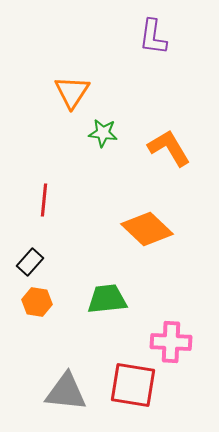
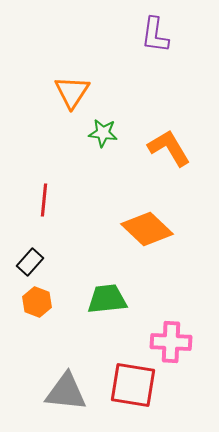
purple L-shape: moved 2 px right, 2 px up
orange hexagon: rotated 12 degrees clockwise
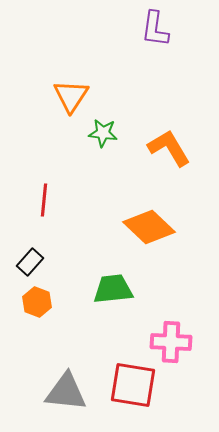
purple L-shape: moved 6 px up
orange triangle: moved 1 px left, 4 px down
orange diamond: moved 2 px right, 2 px up
green trapezoid: moved 6 px right, 10 px up
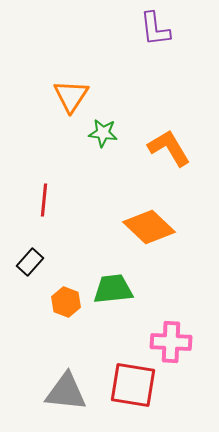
purple L-shape: rotated 15 degrees counterclockwise
orange hexagon: moved 29 px right
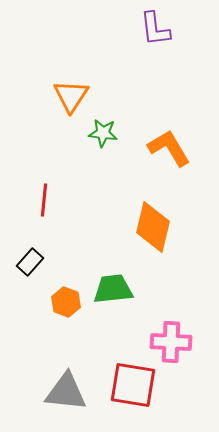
orange diamond: moved 4 px right; rotated 60 degrees clockwise
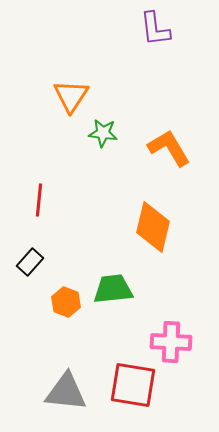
red line: moved 5 px left
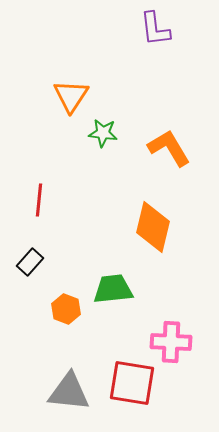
orange hexagon: moved 7 px down
red square: moved 1 px left, 2 px up
gray triangle: moved 3 px right
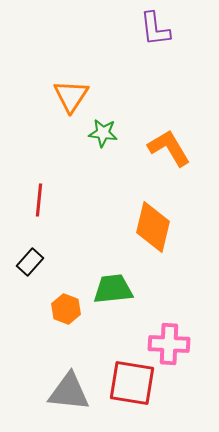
pink cross: moved 2 px left, 2 px down
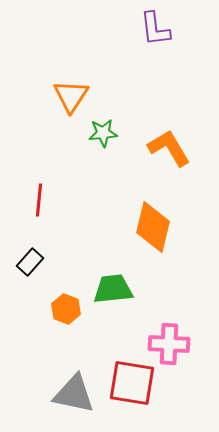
green star: rotated 12 degrees counterclockwise
gray triangle: moved 5 px right, 2 px down; rotated 6 degrees clockwise
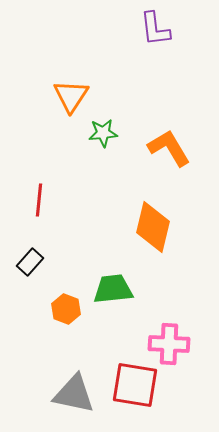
red square: moved 3 px right, 2 px down
